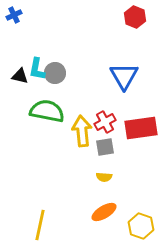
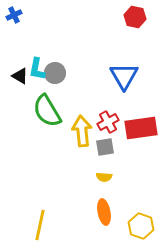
red hexagon: rotated 10 degrees counterclockwise
black triangle: rotated 18 degrees clockwise
green semicircle: rotated 132 degrees counterclockwise
red cross: moved 3 px right
orange ellipse: rotated 70 degrees counterclockwise
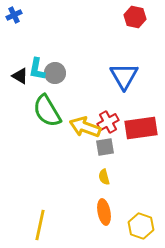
yellow arrow: moved 3 px right, 4 px up; rotated 64 degrees counterclockwise
yellow semicircle: rotated 70 degrees clockwise
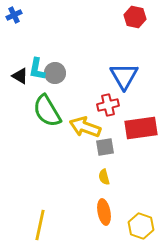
red cross: moved 17 px up; rotated 15 degrees clockwise
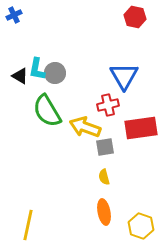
yellow line: moved 12 px left
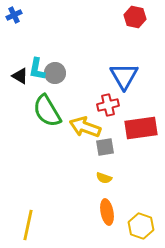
yellow semicircle: moved 1 px down; rotated 56 degrees counterclockwise
orange ellipse: moved 3 px right
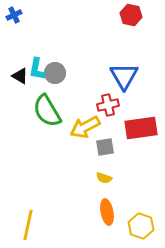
red hexagon: moved 4 px left, 2 px up
yellow arrow: rotated 48 degrees counterclockwise
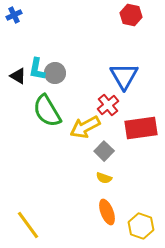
black triangle: moved 2 px left
red cross: rotated 25 degrees counterclockwise
gray square: moved 1 px left, 4 px down; rotated 36 degrees counterclockwise
orange ellipse: rotated 10 degrees counterclockwise
yellow line: rotated 48 degrees counterclockwise
